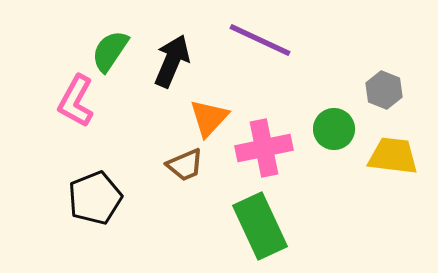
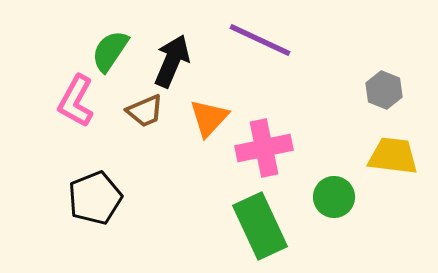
green circle: moved 68 px down
brown trapezoid: moved 40 px left, 54 px up
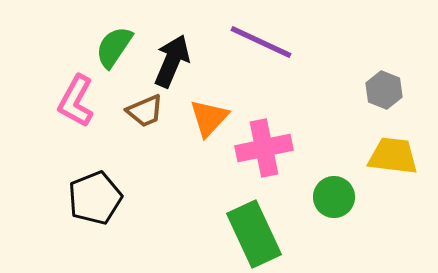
purple line: moved 1 px right, 2 px down
green semicircle: moved 4 px right, 4 px up
green rectangle: moved 6 px left, 8 px down
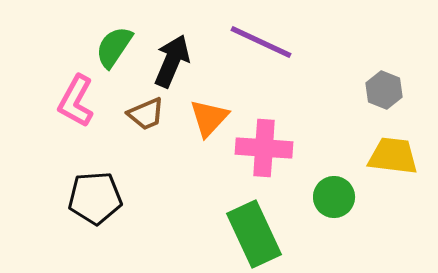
brown trapezoid: moved 1 px right, 3 px down
pink cross: rotated 16 degrees clockwise
black pentagon: rotated 18 degrees clockwise
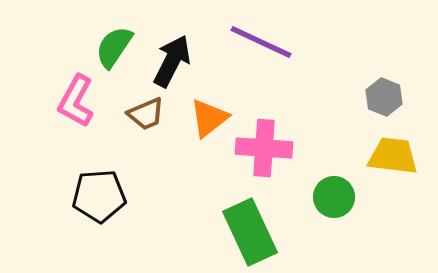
black arrow: rotated 4 degrees clockwise
gray hexagon: moved 7 px down
orange triangle: rotated 9 degrees clockwise
black pentagon: moved 4 px right, 2 px up
green rectangle: moved 4 px left, 2 px up
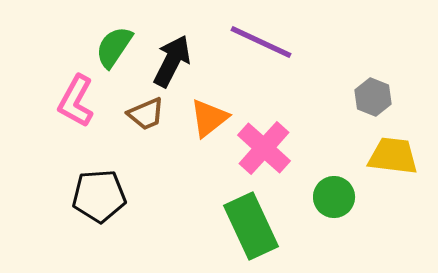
gray hexagon: moved 11 px left
pink cross: rotated 38 degrees clockwise
green rectangle: moved 1 px right, 6 px up
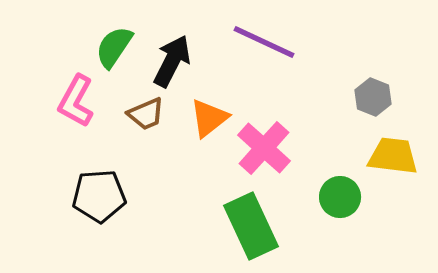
purple line: moved 3 px right
green circle: moved 6 px right
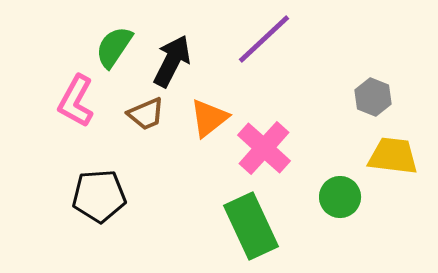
purple line: moved 3 px up; rotated 68 degrees counterclockwise
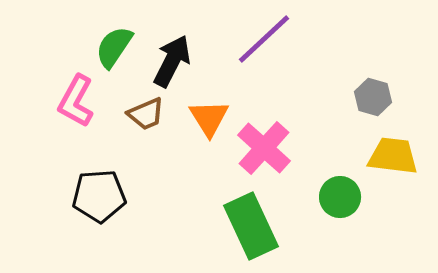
gray hexagon: rotated 6 degrees counterclockwise
orange triangle: rotated 24 degrees counterclockwise
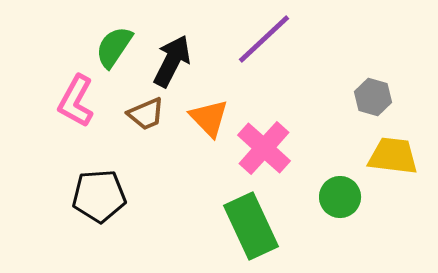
orange triangle: rotated 12 degrees counterclockwise
